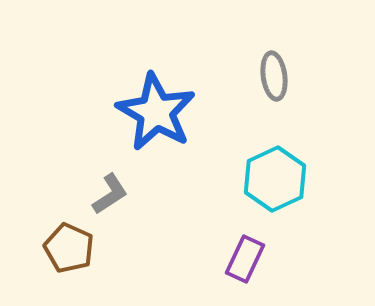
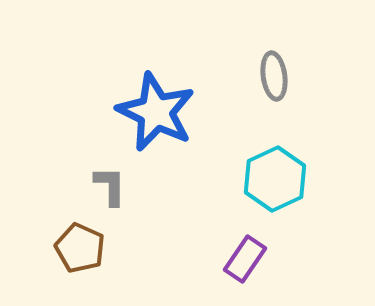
blue star: rotated 4 degrees counterclockwise
gray L-shape: moved 8 px up; rotated 57 degrees counterclockwise
brown pentagon: moved 11 px right
purple rectangle: rotated 9 degrees clockwise
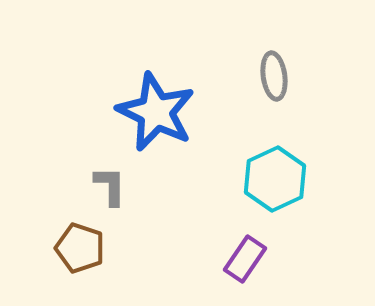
brown pentagon: rotated 6 degrees counterclockwise
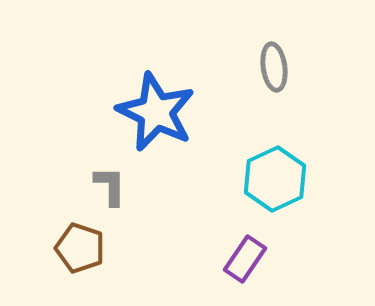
gray ellipse: moved 9 px up
